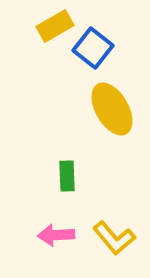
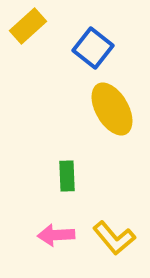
yellow rectangle: moved 27 px left; rotated 12 degrees counterclockwise
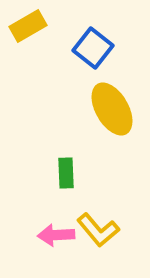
yellow rectangle: rotated 12 degrees clockwise
green rectangle: moved 1 px left, 3 px up
yellow L-shape: moved 16 px left, 8 px up
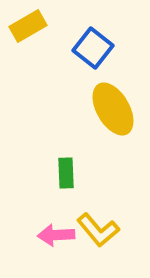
yellow ellipse: moved 1 px right
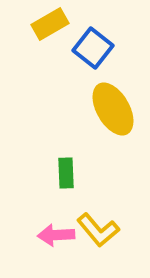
yellow rectangle: moved 22 px right, 2 px up
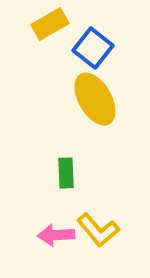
yellow ellipse: moved 18 px left, 10 px up
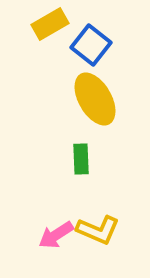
blue square: moved 2 px left, 3 px up
green rectangle: moved 15 px right, 14 px up
yellow L-shape: rotated 27 degrees counterclockwise
pink arrow: rotated 30 degrees counterclockwise
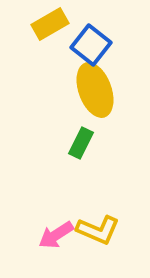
yellow ellipse: moved 9 px up; rotated 10 degrees clockwise
green rectangle: moved 16 px up; rotated 28 degrees clockwise
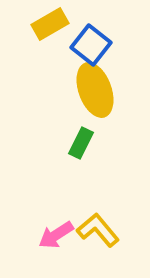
yellow L-shape: rotated 153 degrees counterclockwise
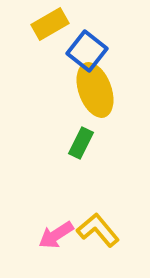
blue square: moved 4 px left, 6 px down
